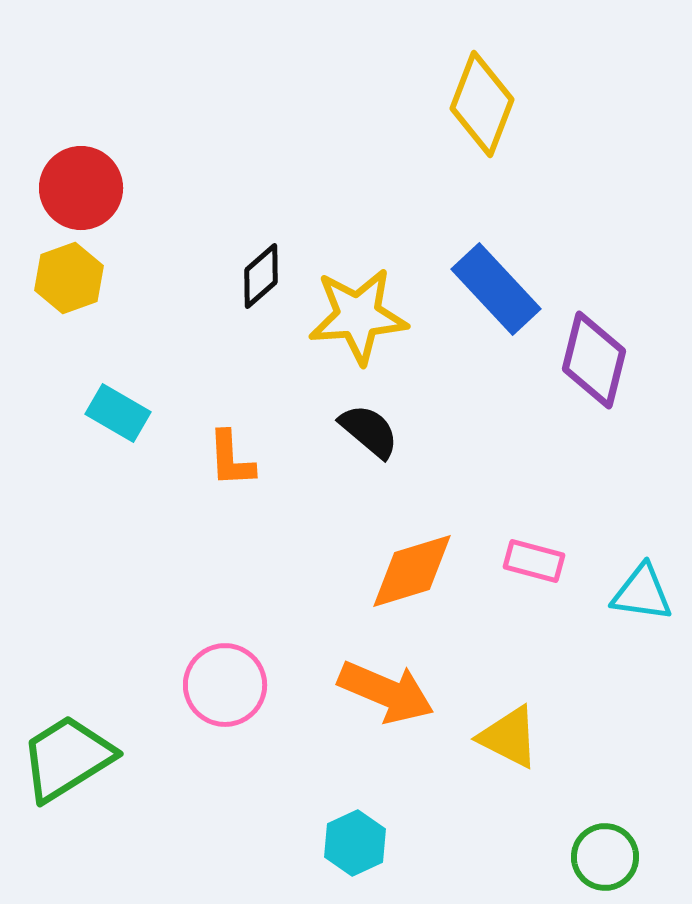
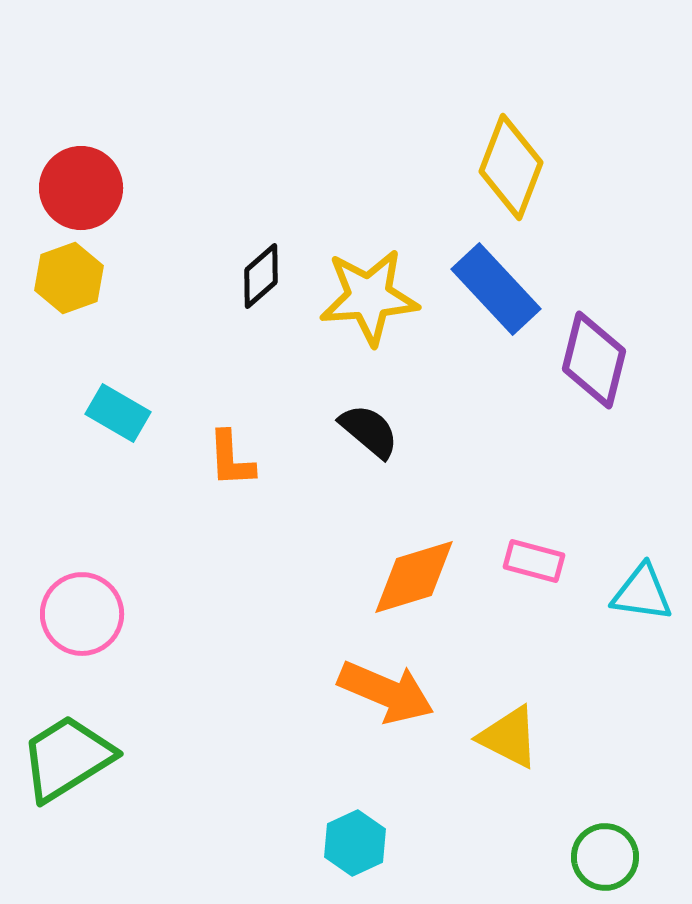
yellow diamond: moved 29 px right, 63 px down
yellow star: moved 11 px right, 19 px up
orange diamond: moved 2 px right, 6 px down
pink circle: moved 143 px left, 71 px up
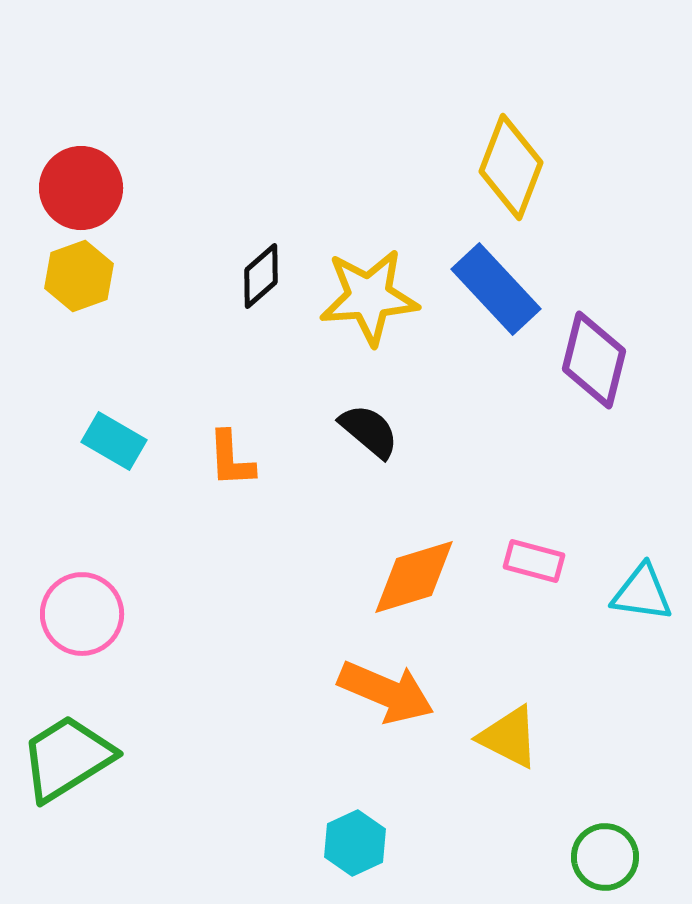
yellow hexagon: moved 10 px right, 2 px up
cyan rectangle: moved 4 px left, 28 px down
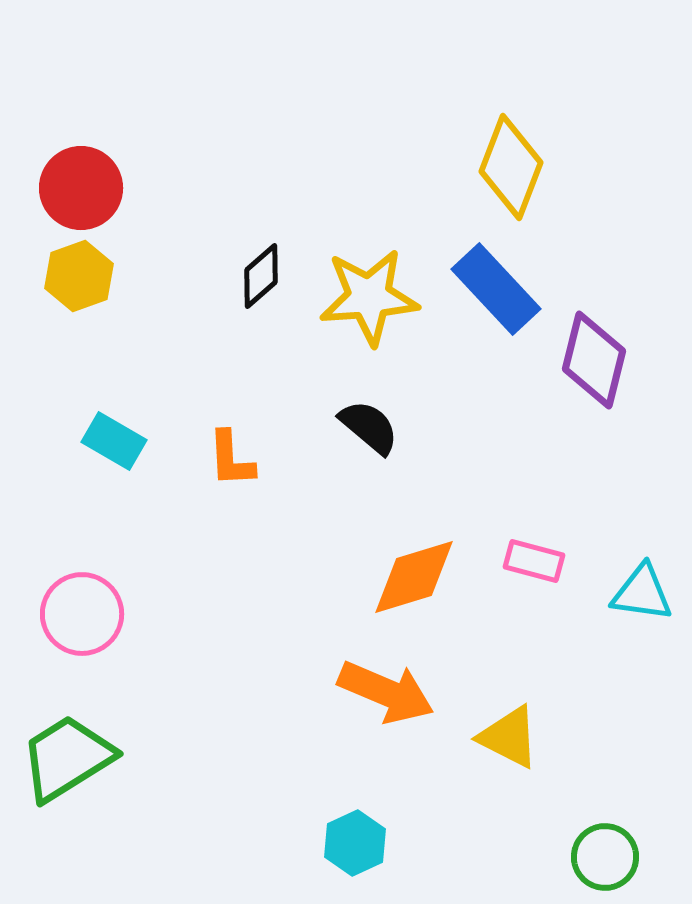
black semicircle: moved 4 px up
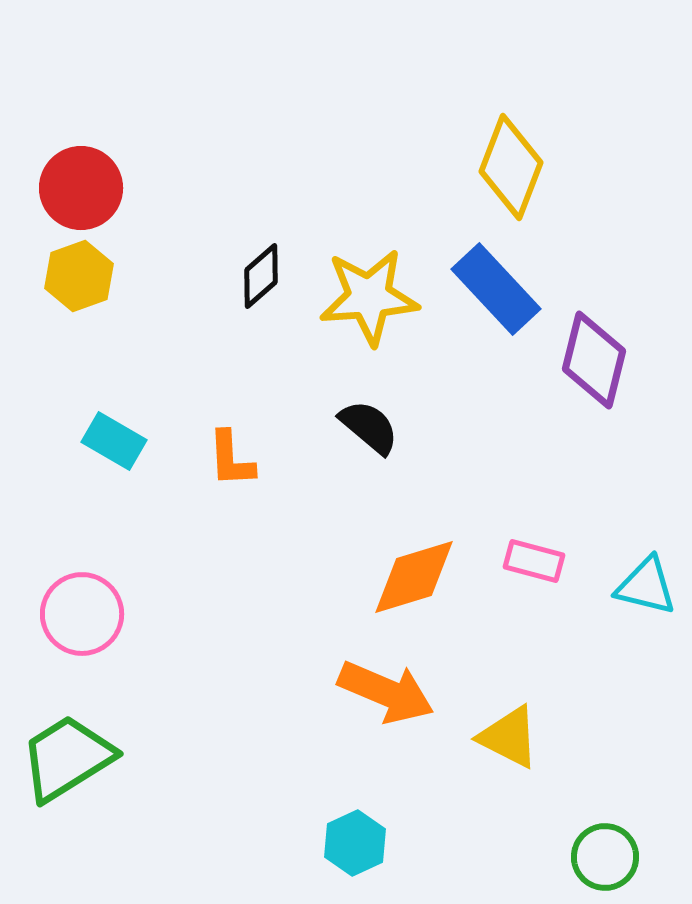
cyan triangle: moved 4 px right, 7 px up; rotated 6 degrees clockwise
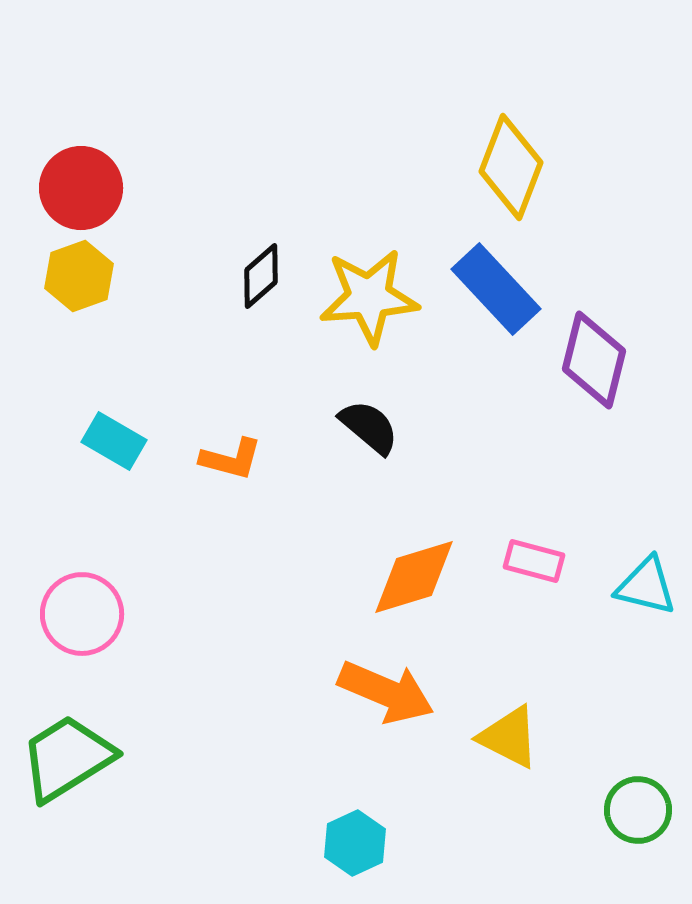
orange L-shape: rotated 72 degrees counterclockwise
green circle: moved 33 px right, 47 px up
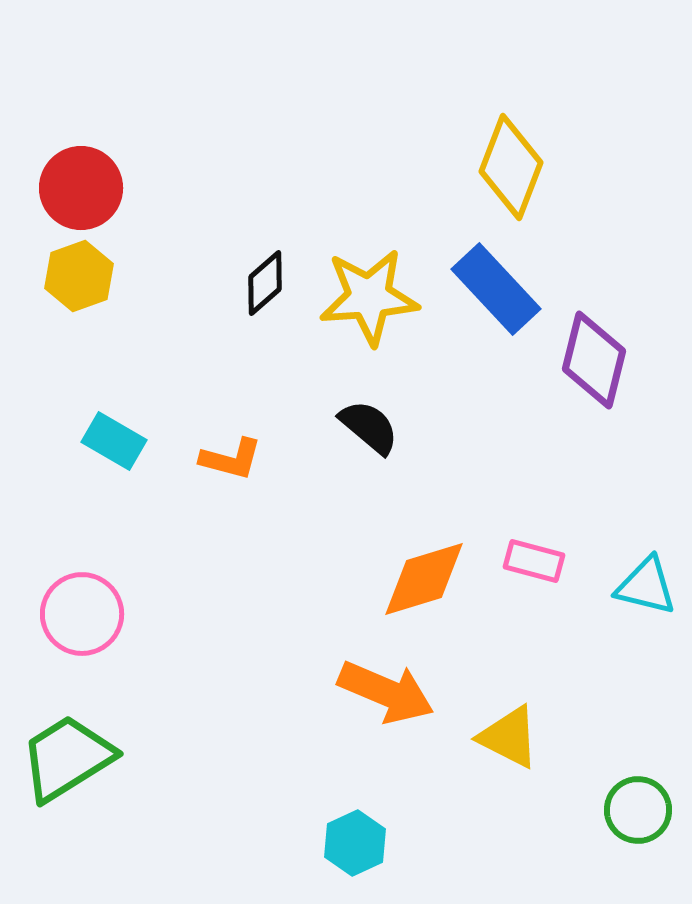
black diamond: moved 4 px right, 7 px down
orange diamond: moved 10 px right, 2 px down
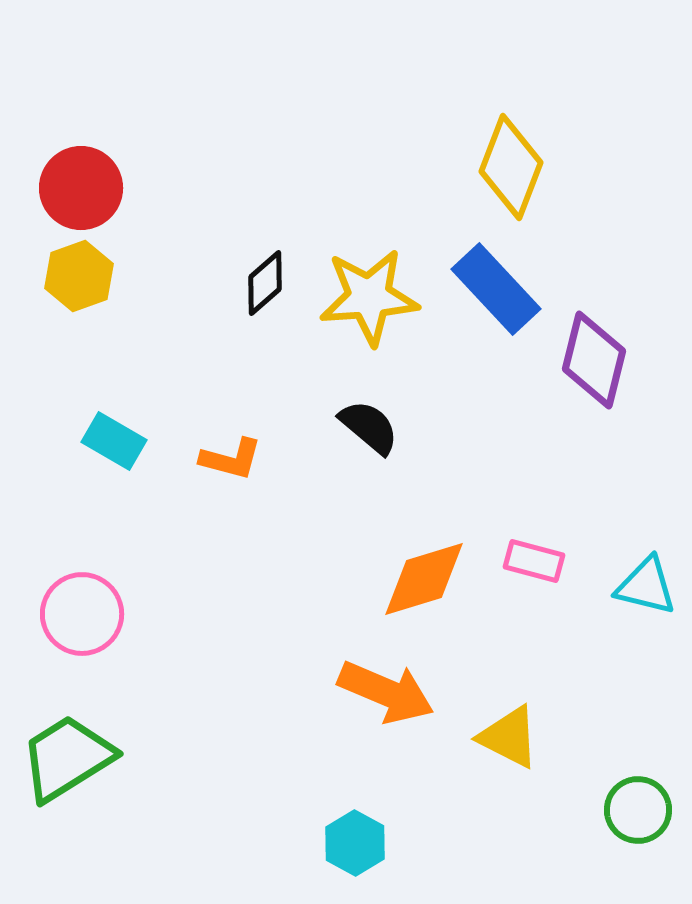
cyan hexagon: rotated 6 degrees counterclockwise
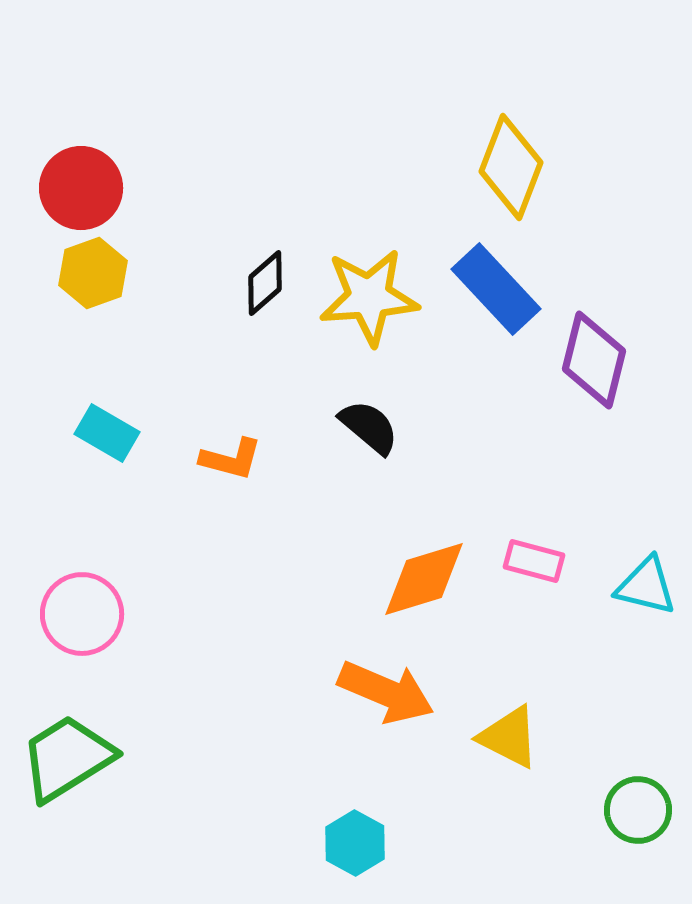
yellow hexagon: moved 14 px right, 3 px up
cyan rectangle: moved 7 px left, 8 px up
